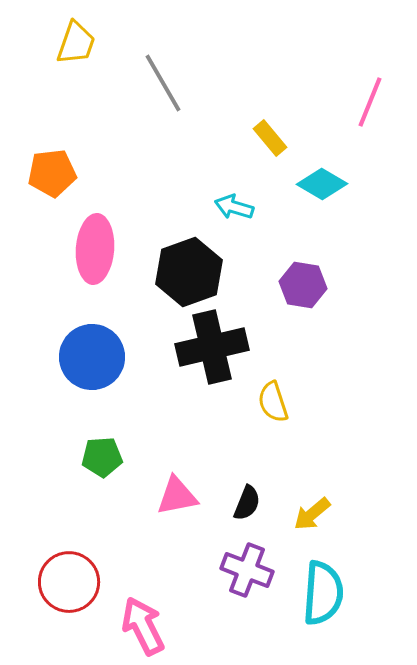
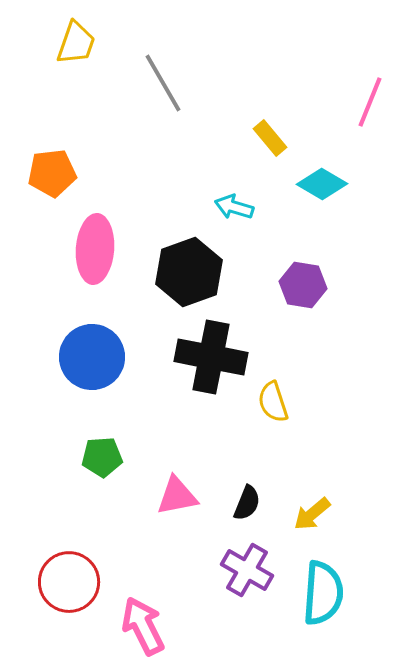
black cross: moved 1 px left, 10 px down; rotated 24 degrees clockwise
purple cross: rotated 9 degrees clockwise
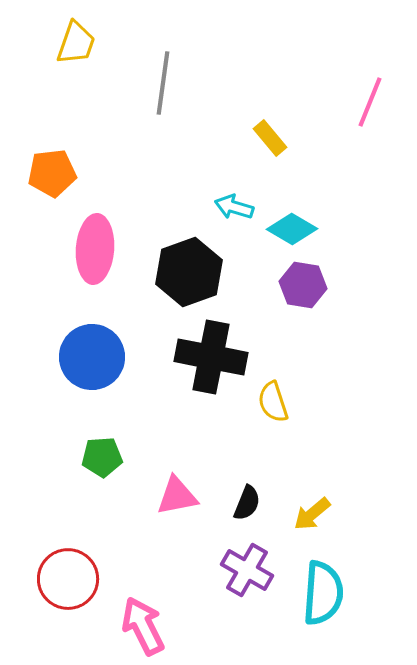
gray line: rotated 38 degrees clockwise
cyan diamond: moved 30 px left, 45 px down
red circle: moved 1 px left, 3 px up
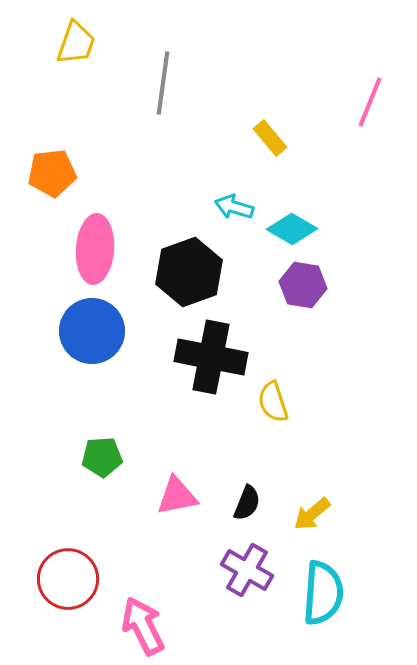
blue circle: moved 26 px up
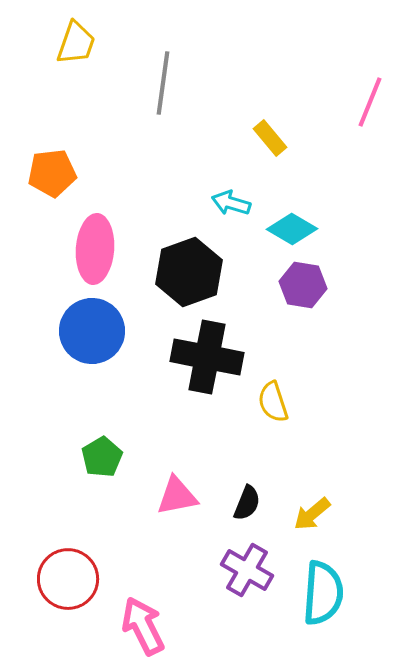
cyan arrow: moved 3 px left, 4 px up
black cross: moved 4 px left
green pentagon: rotated 27 degrees counterclockwise
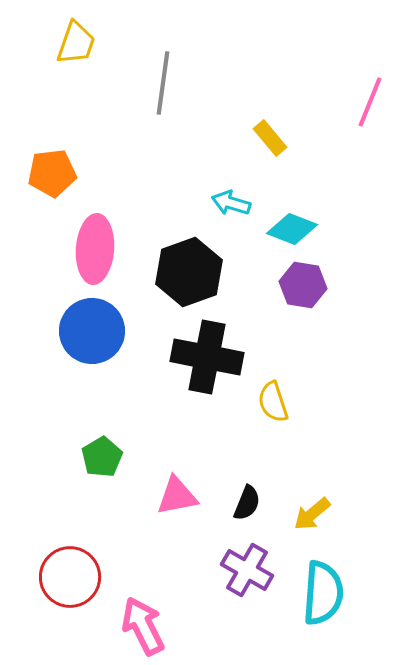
cyan diamond: rotated 9 degrees counterclockwise
red circle: moved 2 px right, 2 px up
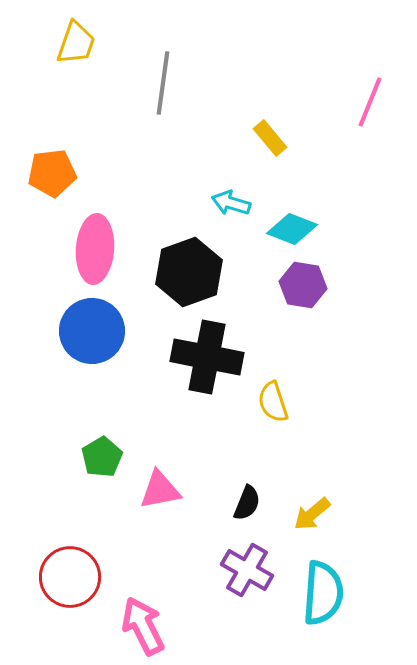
pink triangle: moved 17 px left, 6 px up
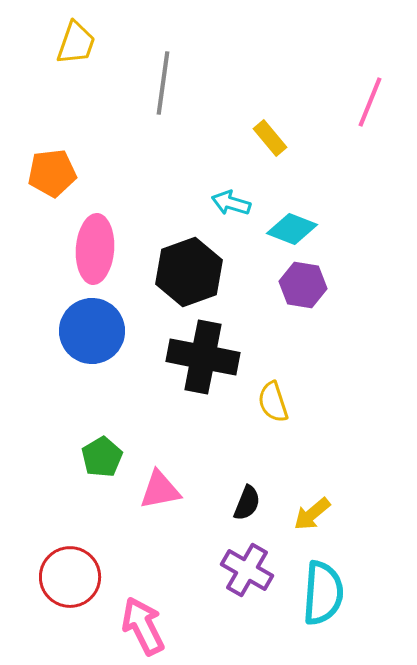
black cross: moved 4 px left
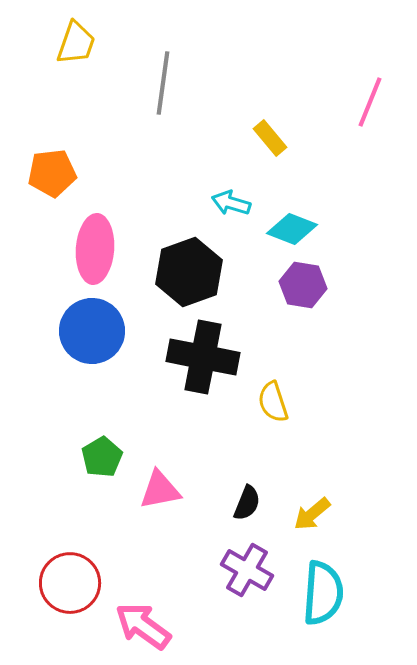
red circle: moved 6 px down
pink arrow: rotated 28 degrees counterclockwise
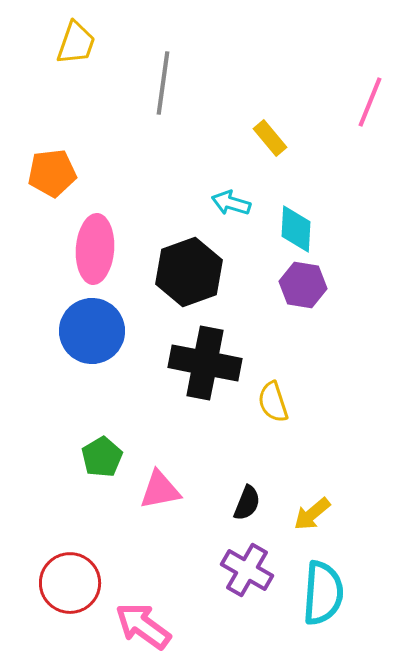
cyan diamond: moved 4 px right; rotated 72 degrees clockwise
black cross: moved 2 px right, 6 px down
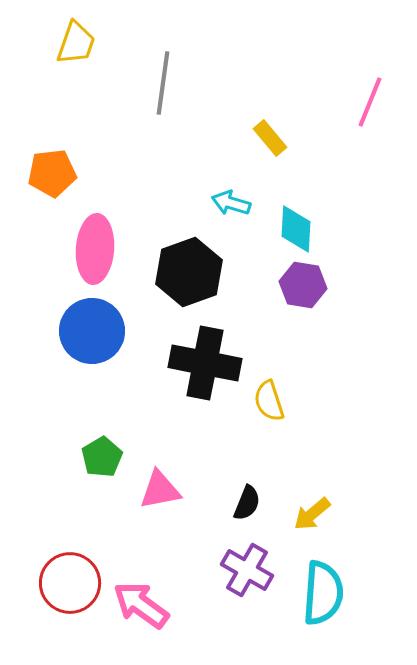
yellow semicircle: moved 4 px left, 1 px up
pink arrow: moved 2 px left, 21 px up
